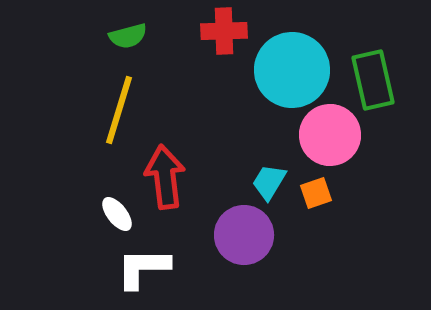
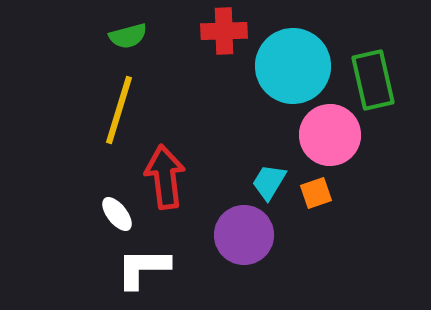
cyan circle: moved 1 px right, 4 px up
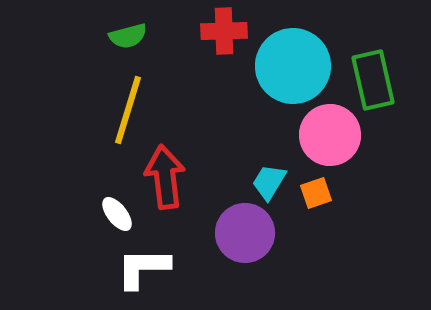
yellow line: moved 9 px right
purple circle: moved 1 px right, 2 px up
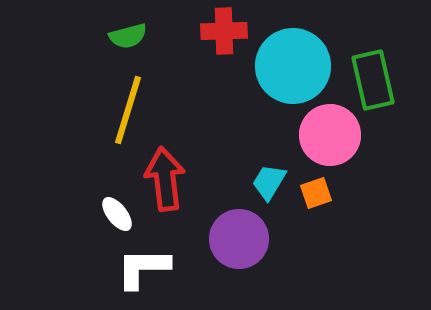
red arrow: moved 2 px down
purple circle: moved 6 px left, 6 px down
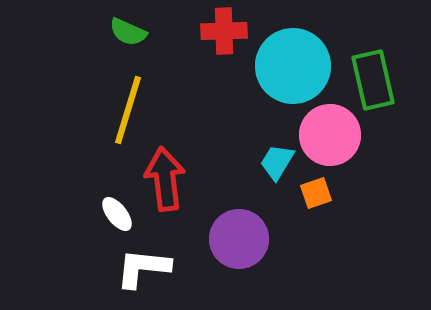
green semicircle: moved 4 px up; rotated 39 degrees clockwise
cyan trapezoid: moved 8 px right, 20 px up
white L-shape: rotated 6 degrees clockwise
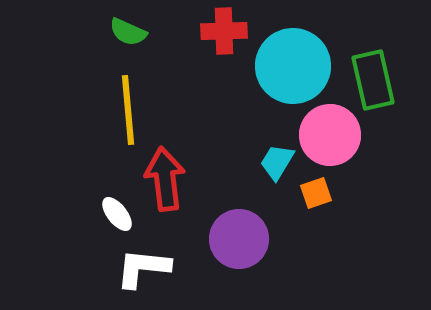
yellow line: rotated 22 degrees counterclockwise
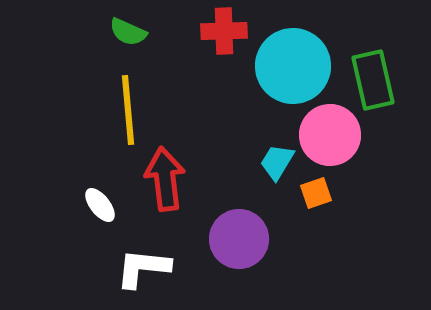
white ellipse: moved 17 px left, 9 px up
